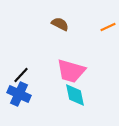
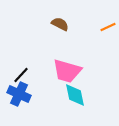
pink trapezoid: moved 4 px left
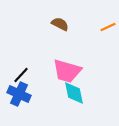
cyan diamond: moved 1 px left, 2 px up
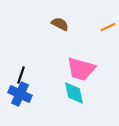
pink trapezoid: moved 14 px right, 2 px up
black line: rotated 24 degrees counterclockwise
blue cross: moved 1 px right
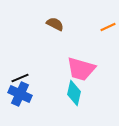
brown semicircle: moved 5 px left
black line: moved 1 px left, 3 px down; rotated 48 degrees clockwise
cyan diamond: rotated 25 degrees clockwise
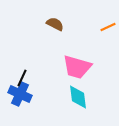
pink trapezoid: moved 4 px left, 2 px up
black line: moved 2 px right; rotated 42 degrees counterclockwise
cyan diamond: moved 4 px right, 4 px down; rotated 20 degrees counterclockwise
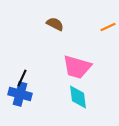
blue cross: rotated 10 degrees counterclockwise
